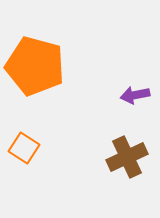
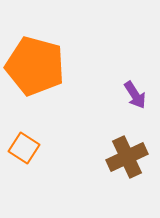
purple arrow: rotated 112 degrees counterclockwise
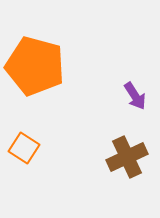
purple arrow: moved 1 px down
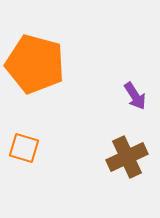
orange pentagon: moved 2 px up
orange square: rotated 16 degrees counterclockwise
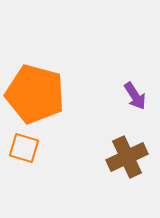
orange pentagon: moved 30 px down
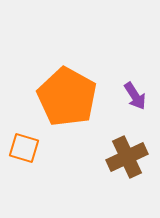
orange pentagon: moved 32 px right, 3 px down; rotated 14 degrees clockwise
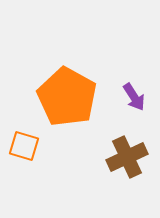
purple arrow: moved 1 px left, 1 px down
orange square: moved 2 px up
